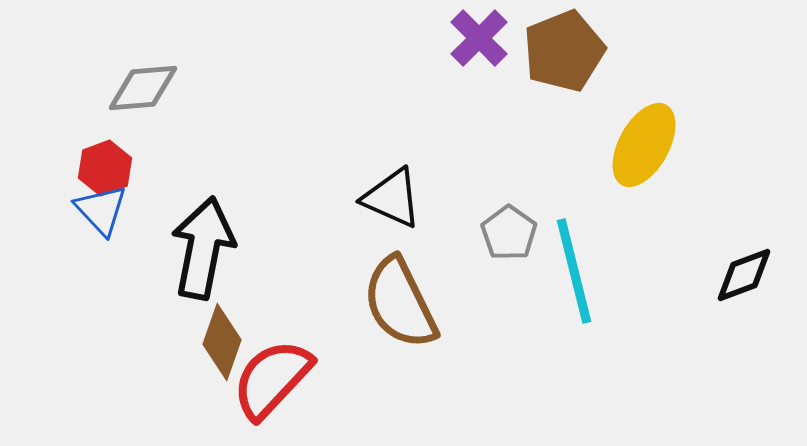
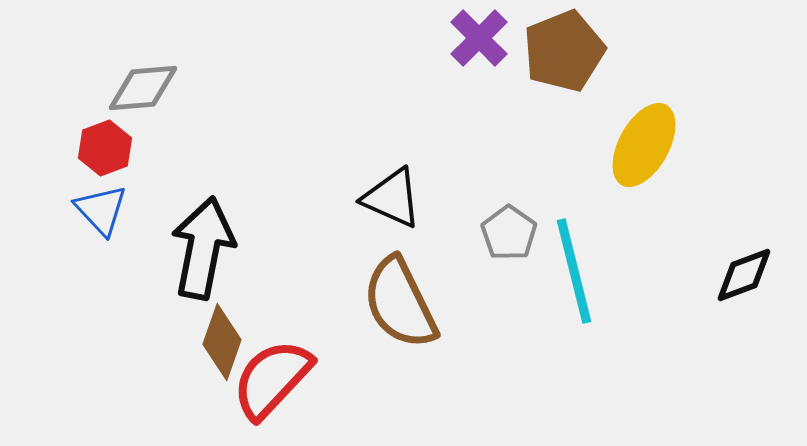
red hexagon: moved 20 px up
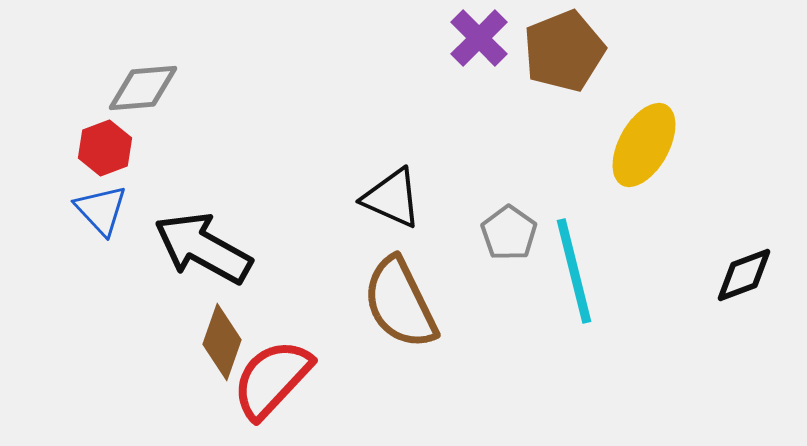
black arrow: rotated 72 degrees counterclockwise
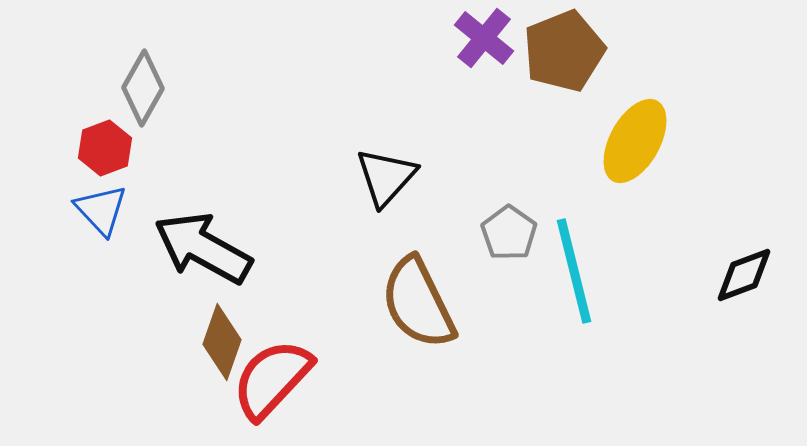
purple cross: moved 5 px right; rotated 6 degrees counterclockwise
gray diamond: rotated 56 degrees counterclockwise
yellow ellipse: moved 9 px left, 4 px up
black triangle: moved 6 px left, 21 px up; rotated 48 degrees clockwise
brown semicircle: moved 18 px right
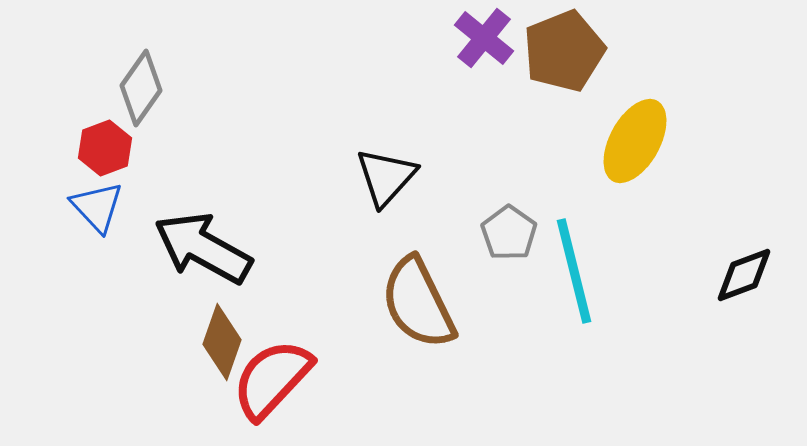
gray diamond: moved 2 px left; rotated 6 degrees clockwise
blue triangle: moved 4 px left, 3 px up
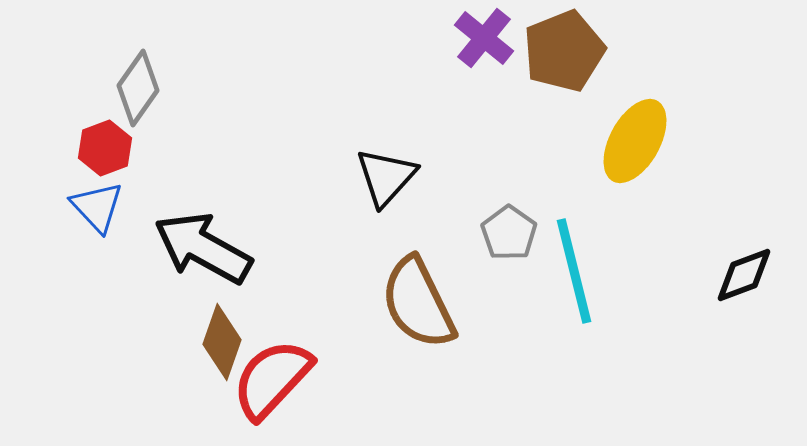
gray diamond: moved 3 px left
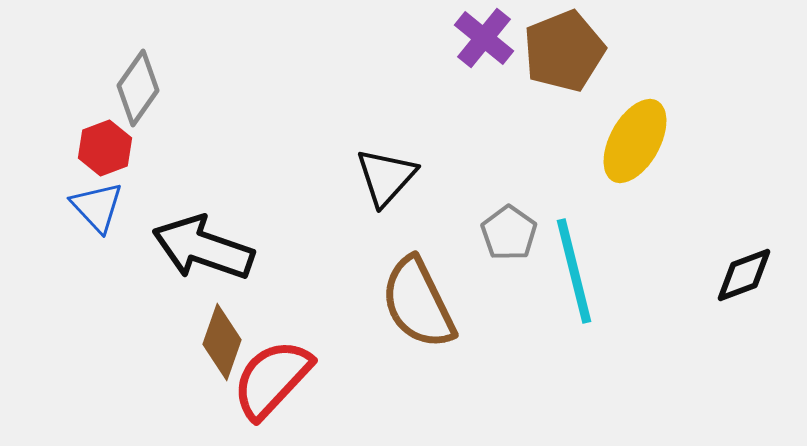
black arrow: rotated 10 degrees counterclockwise
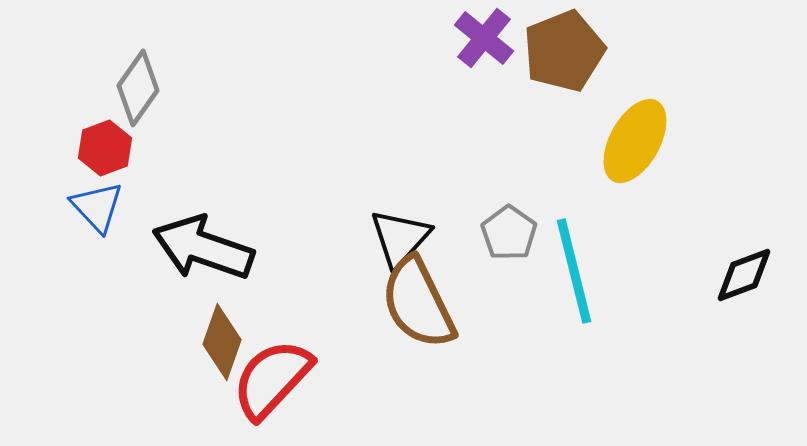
black triangle: moved 14 px right, 61 px down
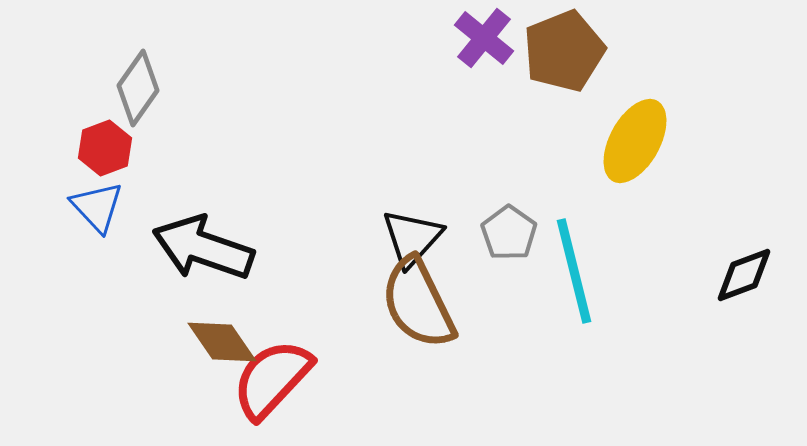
black triangle: moved 12 px right
brown diamond: rotated 54 degrees counterclockwise
